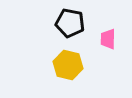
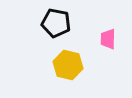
black pentagon: moved 14 px left
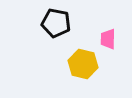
yellow hexagon: moved 15 px right, 1 px up
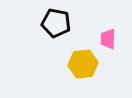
yellow hexagon: rotated 20 degrees counterclockwise
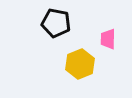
yellow hexagon: moved 3 px left; rotated 16 degrees counterclockwise
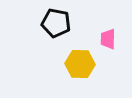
yellow hexagon: rotated 24 degrees clockwise
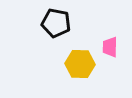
pink trapezoid: moved 2 px right, 8 px down
